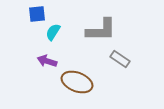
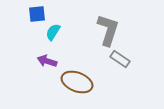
gray L-shape: moved 7 px right; rotated 72 degrees counterclockwise
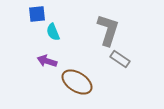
cyan semicircle: rotated 54 degrees counterclockwise
brown ellipse: rotated 12 degrees clockwise
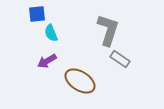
cyan semicircle: moved 2 px left, 1 px down
purple arrow: rotated 48 degrees counterclockwise
brown ellipse: moved 3 px right, 1 px up
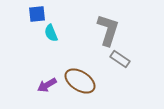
purple arrow: moved 24 px down
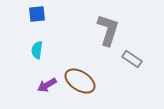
cyan semicircle: moved 14 px left, 17 px down; rotated 30 degrees clockwise
gray rectangle: moved 12 px right
